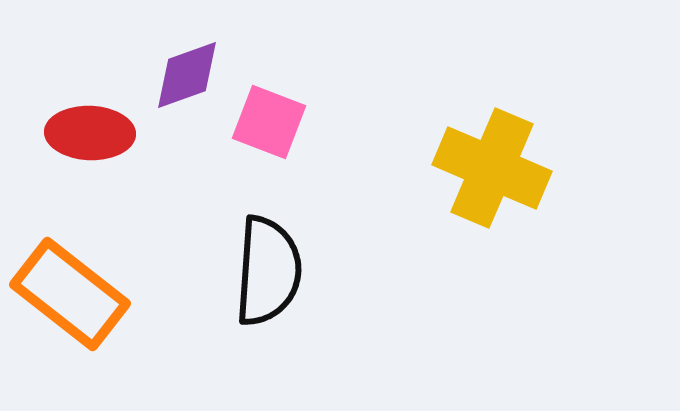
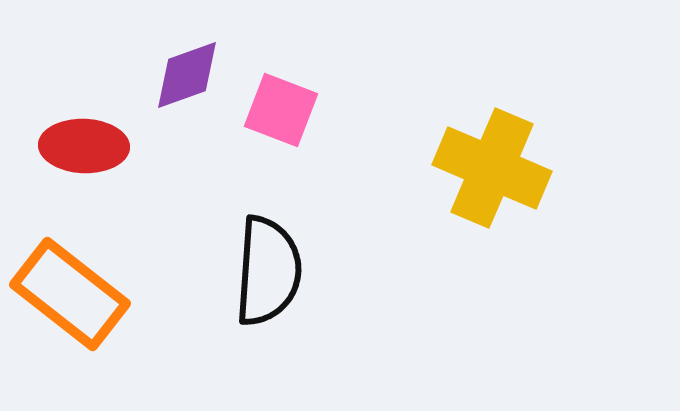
pink square: moved 12 px right, 12 px up
red ellipse: moved 6 px left, 13 px down
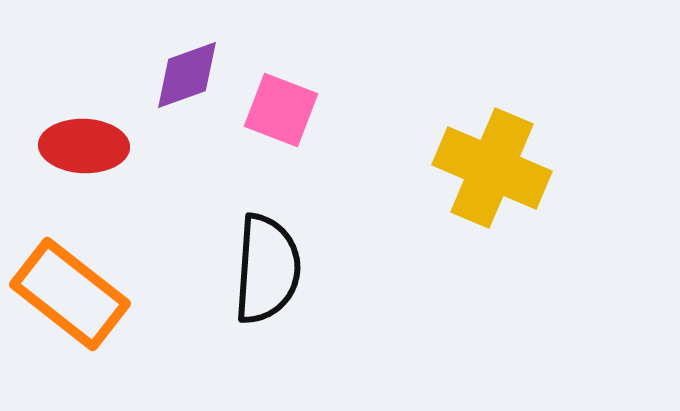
black semicircle: moved 1 px left, 2 px up
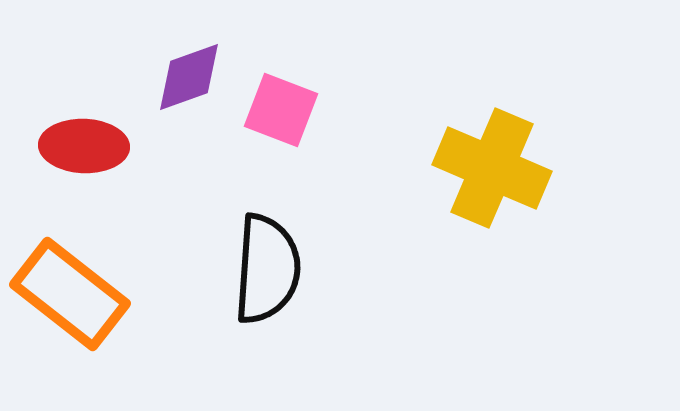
purple diamond: moved 2 px right, 2 px down
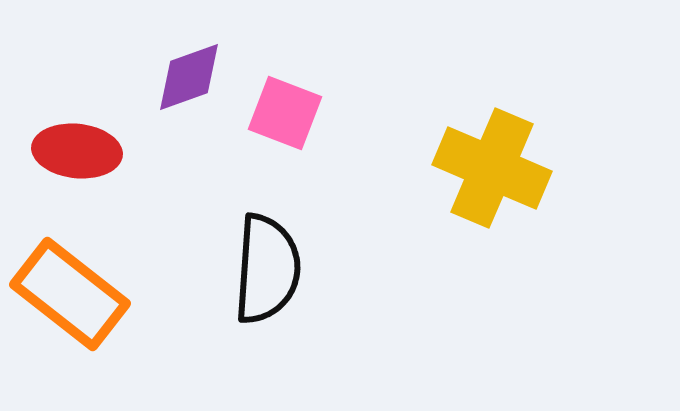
pink square: moved 4 px right, 3 px down
red ellipse: moved 7 px left, 5 px down; rotated 4 degrees clockwise
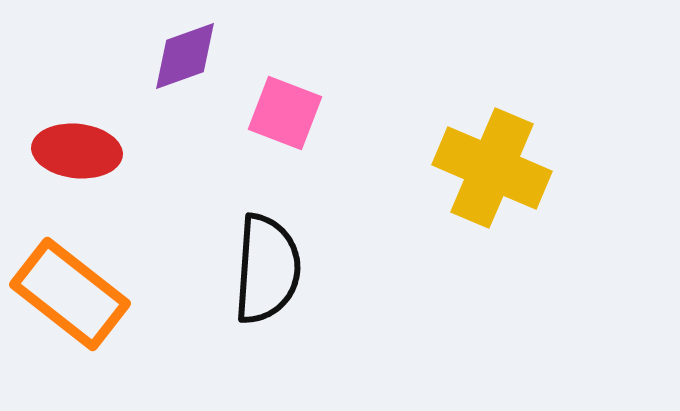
purple diamond: moved 4 px left, 21 px up
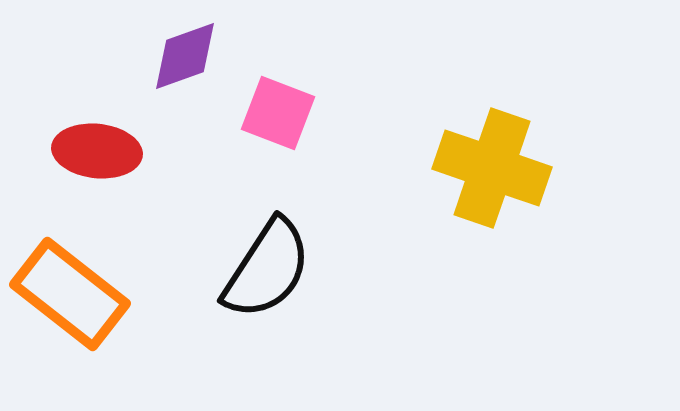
pink square: moved 7 px left
red ellipse: moved 20 px right
yellow cross: rotated 4 degrees counterclockwise
black semicircle: rotated 29 degrees clockwise
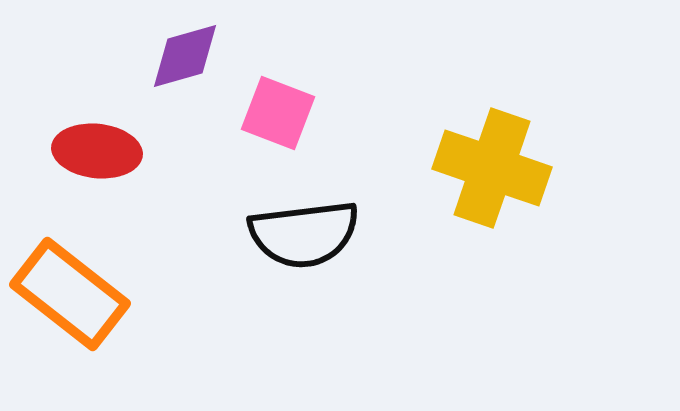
purple diamond: rotated 4 degrees clockwise
black semicircle: moved 37 px right, 35 px up; rotated 50 degrees clockwise
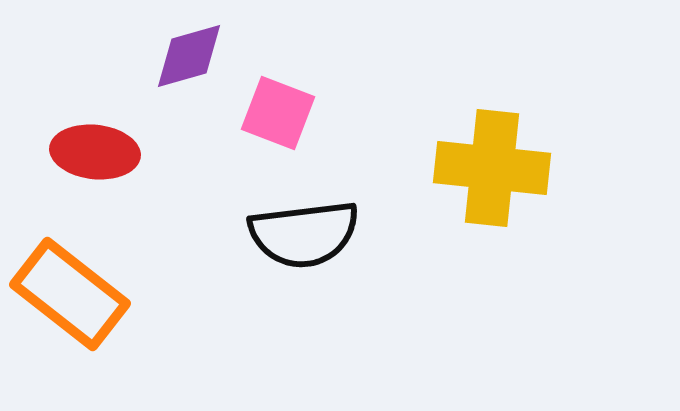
purple diamond: moved 4 px right
red ellipse: moved 2 px left, 1 px down
yellow cross: rotated 13 degrees counterclockwise
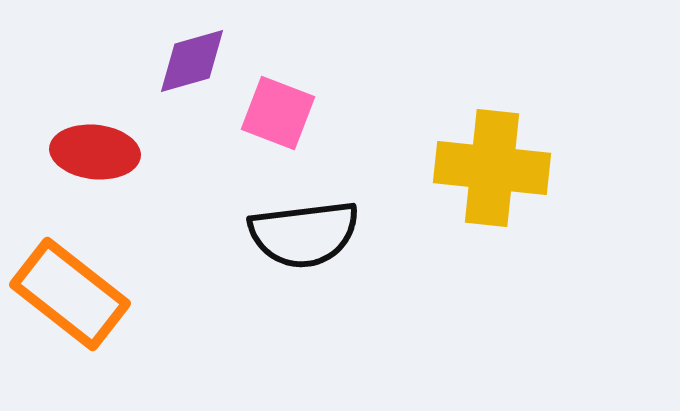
purple diamond: moved 3 px right, 5 px down
